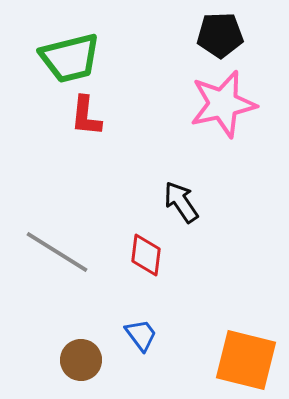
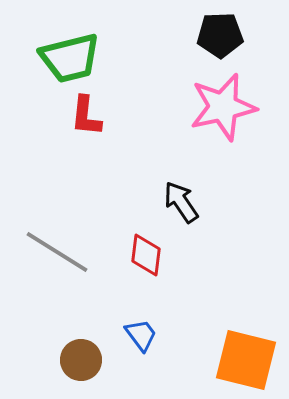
pink star: moved 3 px down
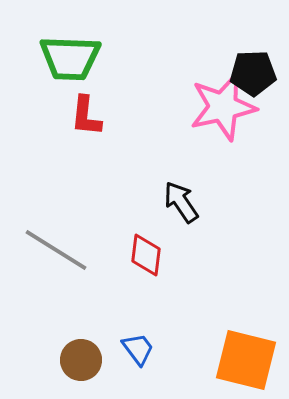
black pentagon: moved 33 px right, 38 px down
green trapezoid: rotated 16 degrees clockwise
gray line: moved 1 px left, 2 px up
blue trapezoid: moved 3 px left, 14 px down
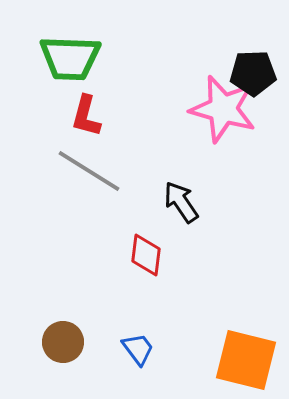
pink star: moved 2 px down; rotated 28 degrees clockwise
red L-shape: rotated 9 degrees clockwise
gray line: moved 33 px right, 79 px up
brown circle: moved 18 px left, 18 px up
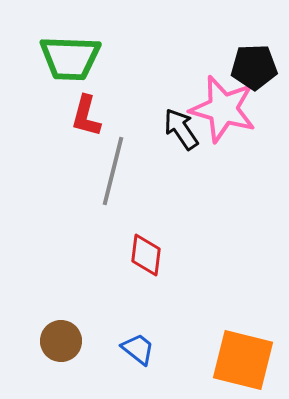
black pentagon: moved 1 px right, 6 px up
gray line: moved 24 px right; rotated 72 degrees clockwise
black arrow: moved 73 px up
brown circle: moved 2 px left, 1 px up
blue trapezoid: rotated 15 degrees counterclockwise
orange square: moved 3 px left
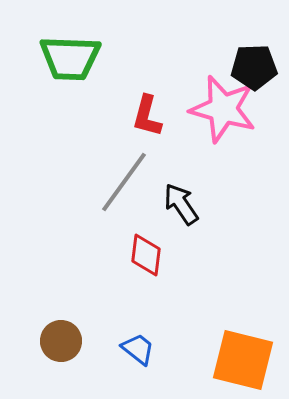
red L-shape: moved 61 px right
black arrow: moved 75 px down
gray line: moved 11 px right, 11 px down; rotated 22 degrees clockwise
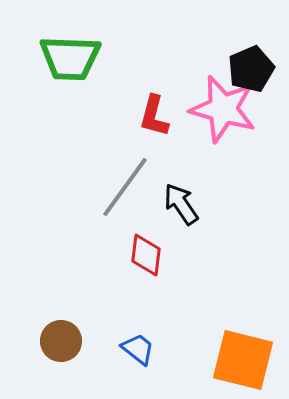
black pentagon: moved 3 px left, 2 px down; rotated 21 degrees counterclockwise
red L-shape: moved 7 px right
gray line: moved 1 px right, 5 px down
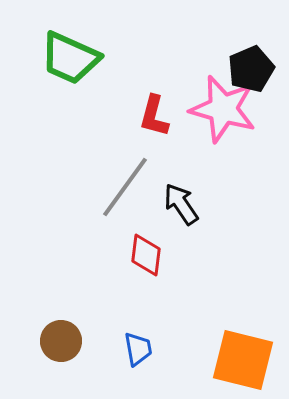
green trapezoid: rotated 22 degrees clockwise
blue trapezoid: rotated 42 degrees clockwise
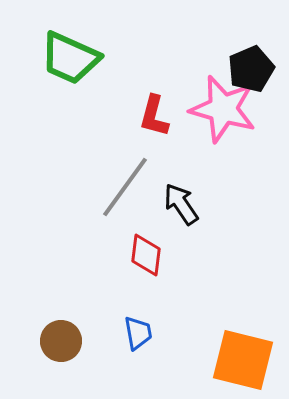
blue trapezoid: moved 16 px up
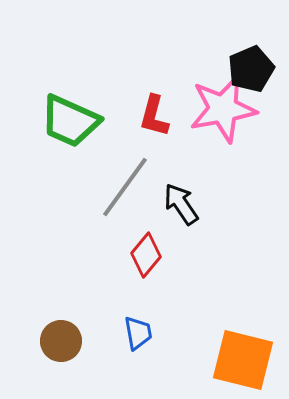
green trapezoid: moved 63 px down
pink star: rotated 26 degrees counterclockwise
red diamond: rotated 33 degrees clockwise
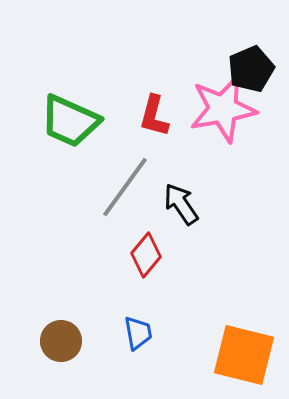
orange square: moved 1 px right, 5 px up
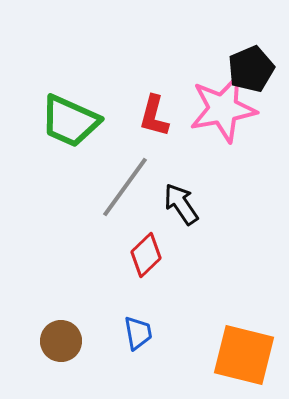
red diamond: rotated 6 degrees clockwise
